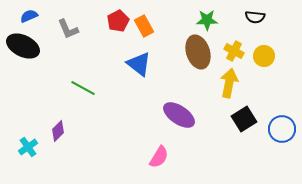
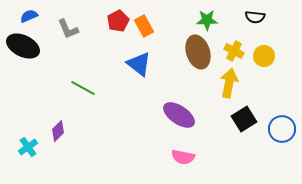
pink semicircle: moved 24 px right; rotated 70 degrees clockwise
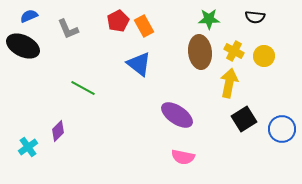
green star: moved 2 px right, 1 px up
brown ellipse: moved 2 px right; rotated 12 degrees clockwise
purple ellipse: moved 2 px left
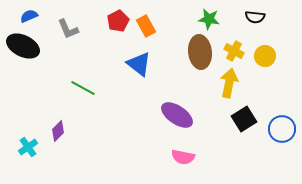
green star: rotated 10 degrees clockwise
orange rectangle: moved 2 px right
yellow circle: moved 1 px right
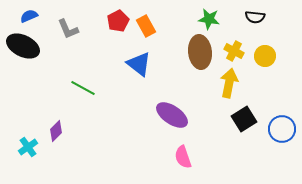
purple ellipse: moved 5 px left
purple diamond: moved 2 px left
pink semicircle: rotated 60 degrees clockwise
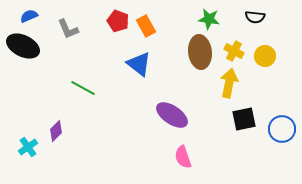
red pentagon: rotated 25 degrees counterclockwise
black square: rotated 20 degrees clockwise
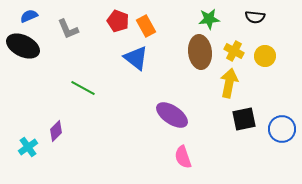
green star: rotated 15 degrees counterclockwise
blue triangle: moved 3 px left, 6 px up
